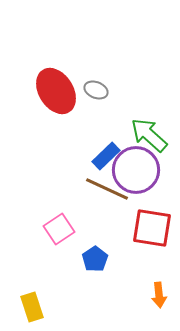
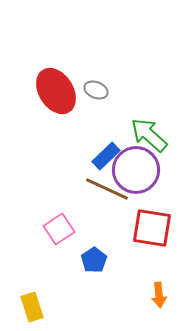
blue pentagon: moved 1 px left, 1 px down
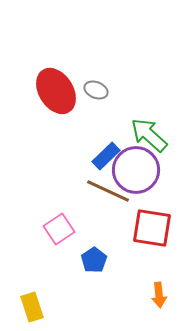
brown line: moved 1 px right, 2 px down
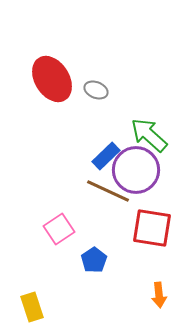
red ellipse: moved 4 px left, 12 px up
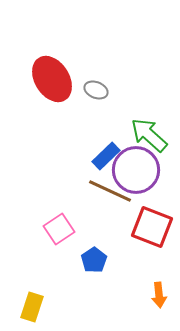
brown line: moved 2 px right
red square: moved 1 px up; rotated 12 degrees clockwise
yellow rectangle: rotated 36 degrees clockwise
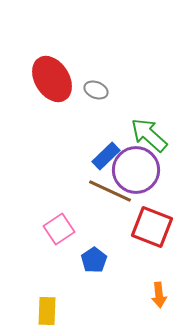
yellow rectangle: moved 15 px right, 4 px down; rotated 16 degrees counterclockwise
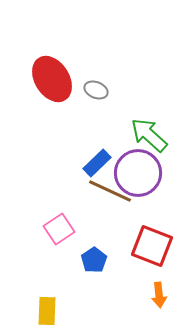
blue rectangle: moved 9 px left, 7 px down
purple circle: moved 2 px right, 3 px down
red square: moved 19 px down
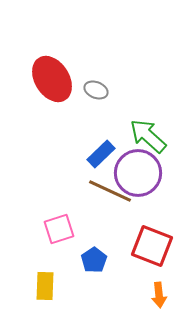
green arrow: moved 1 px left, 1 px down
blue rectangle: moved 4 px right, 9 px up
pink square: rotated 16 degrees clockwise
yellow rectangle: moved 2 px left, 25 px up
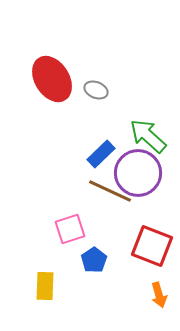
pink square: moved 11 px right
orange arrow: rotated 10 degrees counterclockwise
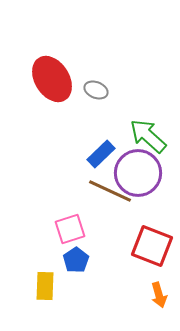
blue pentagon: moved 18 px left
